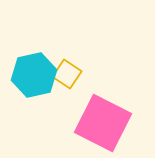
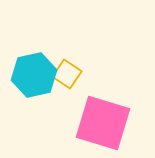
pink square: rotated 10 degrees counterclockwise
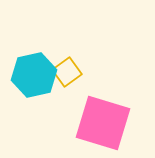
yellow square: moved 2 px up; rotated 20 degrees clockwise
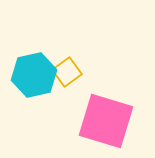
pink square: moved 3 px right, 2 px up
